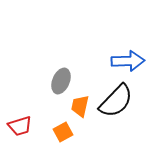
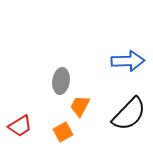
gray ellipse: rotated 15 degrees counterclockwise
black semicircle: moved 13 px right, 13 px down
orange trapezoid: rotated 15 degrees clockwise
red trapezoid: rotated 15 degrees counterclockwise
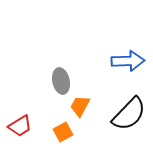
gray ellipse: rotated 20 degrees counterclockwise
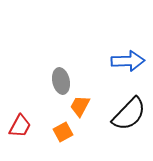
red trapezoid: rotated 30 degrees counterclockwise
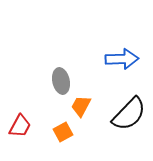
blue arrow: moved 6 px left, 2 px up
orange trapezoid: moved 1 px right
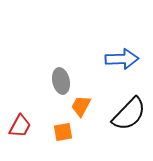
orange square: rotated 18 degrees clockwise
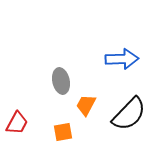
orange trapezoid: moved 5 px right, 1 px up
red trapezoid: moved 3 px left, 3 px up
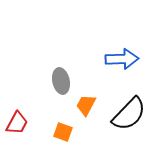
orange square: rotated 30 degrees clockwise
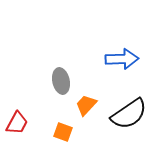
orange trapezoid: rotated 15 degrees clockwise
black semicircle: rotated 12 degrees clockwise
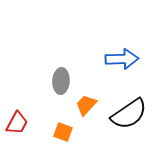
gray ellipse: rotated 15 degrees clockwise
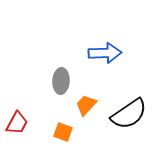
blue arrow: moved 17 px left, 6 px up
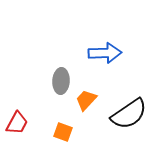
orange trapezoid: moved 5 px up
